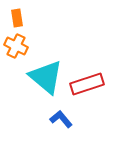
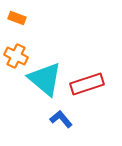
orange rectangle: rotated 60 degrees counterclockwise
orange cross: moved 10 px down
cyan triangle: moved 1 px left, 2 px down
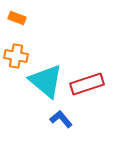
orange cross: rotated 15 degrees counterclockwise
cyan triangle: moved 1 px right, 2 px down
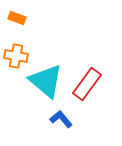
red rectangle: rotated 36 degrees counterclockwise
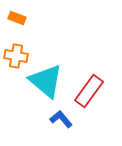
red rectangle: moved 2 px right, 7 px down
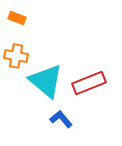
red rectangle: moved 8 px up; rotated 32 degrees clockwise
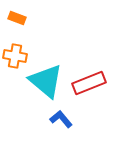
orange cross: moved 1 px left
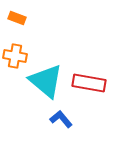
red rectangle: rotated 32 degrees clockwise
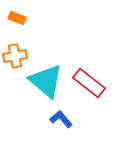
orange cross: rotated 20 degrees counterclockwise
red rectangle: rotated 28 degrees clockwise
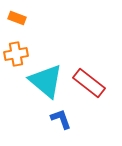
orange cross: moved 1 px right, 2 px up
blue L-shape: rotated 20 degrees clockwise
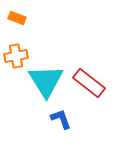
orange cross: moved 2 px down
cyan triangle: rotated 18 degrees clockwise
